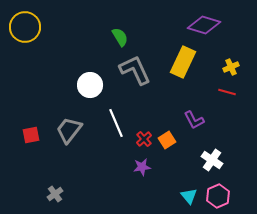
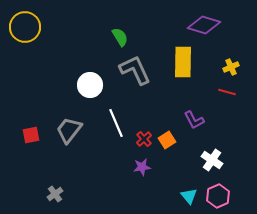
yellow rectangle: rotated 24 degrees counterclockwise
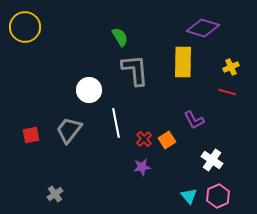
purple diamond: moved 1 px left, 3 px down
gray L-shape: rotated 20 degrees clockwise
white circle: moved 1 px left, 5 px down
white line: rotated 12 degrees clockwise
